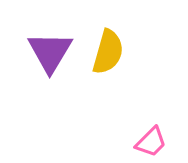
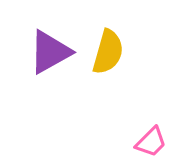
purple triangle: rotated 30 degrees clockwise
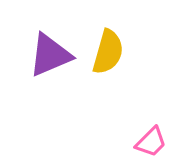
purple triangle: moved 3 px down; rotated 6 degrees clockwise
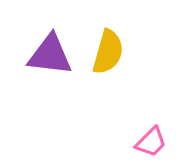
purple triangle: rotated 30 degrees clockwise
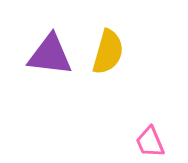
pink trapezoid: moved 1 px left; rotated 112 degrees clockwise
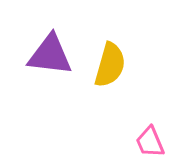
yellow semicircle: moved 2 px right, 13 px down
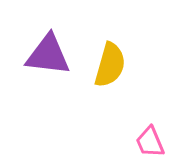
purple triangle: moved 2 px left
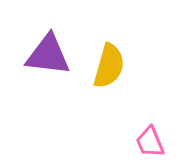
yellow semicircle: moved 1 px left, 1 px down
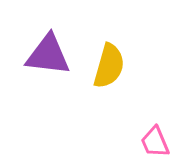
pink trapezoid: moved 5 px right
